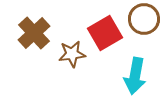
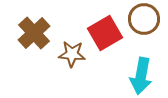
brown star: rotated 12 degrees clockwise
cyan arrow: moved 6 px right
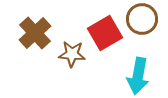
brown circle: moved 2 px left
brown cross: moved 1 px right
cyan arrow: moved 3 px left
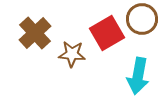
red square: moved 2 px right
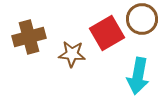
brown cross: moved 6 px left, 4 px down; rotated 28 degrees clockwise
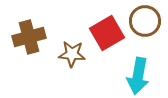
brown circle: moved 3 px right, 2 px down
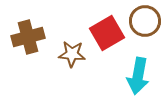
brown cross: moved 1 px left
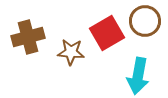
brown star: moved 1 px left, 2 px up
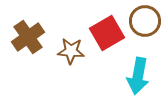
brown cross: rotated 20 degrees counterclockwise
brown star: moved 1 px up
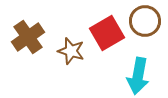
brown star: rotated 12 degrees clockwise
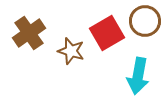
brown cross: moved 1 px right, 4 px up
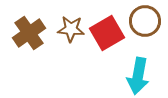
brown star: moved 22 px up; rotated 12 degrees counterclockwise
